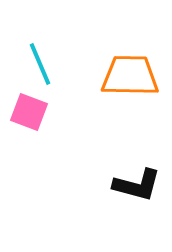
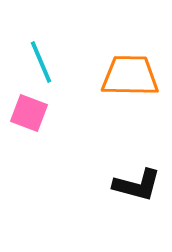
cyan line: moved 1 px right, 2 px up
pink square: moved 1 px down
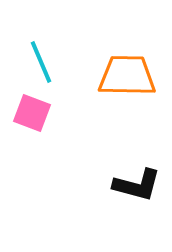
orange trapezoid: moved 3 px left
pink square: moved 3 px right
